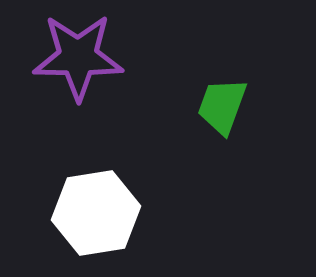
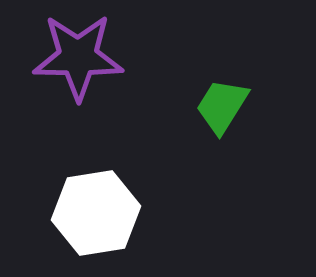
green trapezoid: rotated 12 degrees clockwise
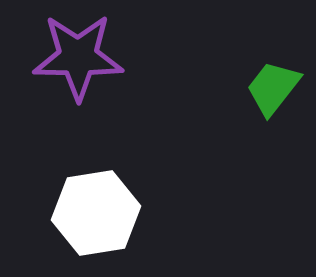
green trapezoid: moved 51 px right, 18 px up; rotated 6 degrees clockwise
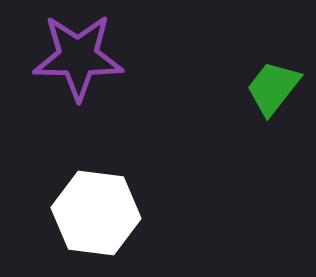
white hexagon: rotated 16 degrees clockwise
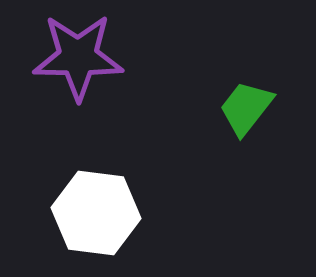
green trapezoid: moved 27 px left, 20 px down
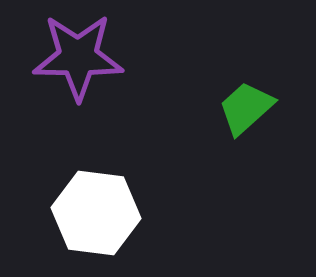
green trapezoid: rotated 10 degrees clockwise
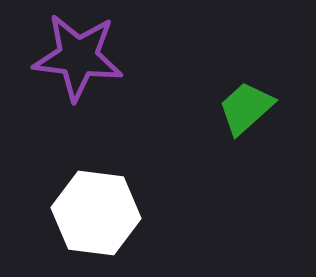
purple star: rotated 6 degrees clockwise
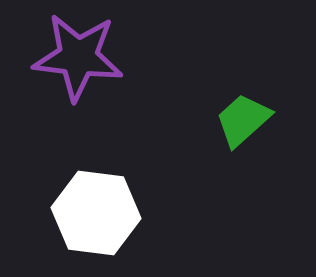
green trapezoid: moved 3 px left, 12 px down
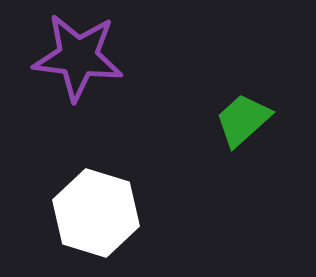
white hexagon: rotated 10 degrees clockwise
